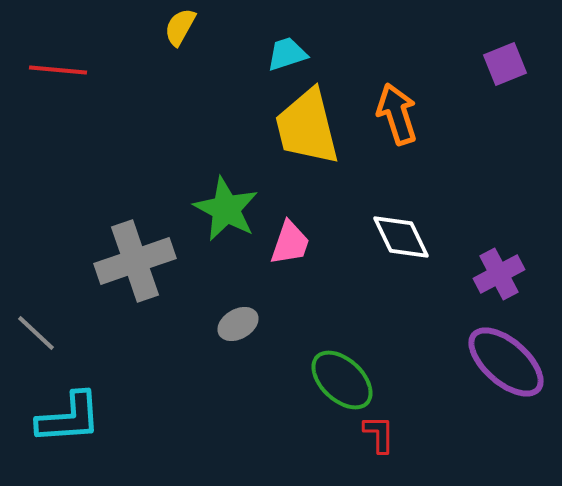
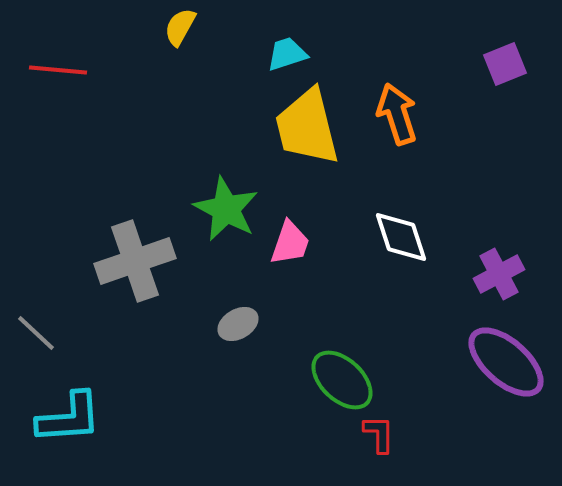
white diamond: rotated 8 degrees clockwise
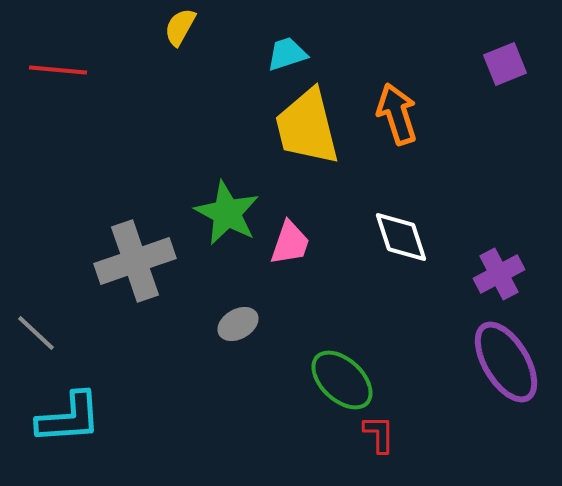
green star: moved 1 px right, 4 px down
purple ellipse: rotated 18 degrees clockwise
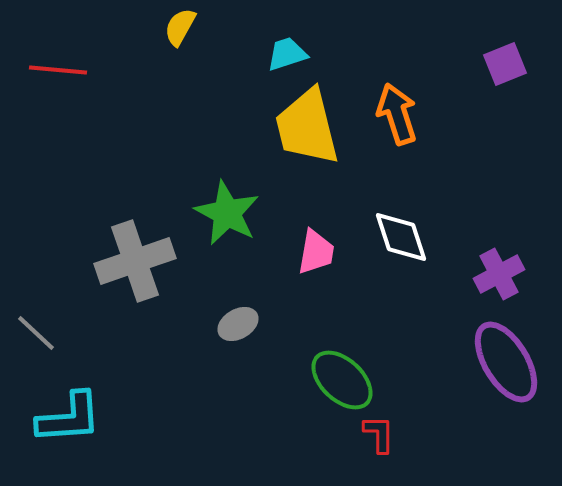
pink trapezoid: moved 26 px right, 9 px down; rotated 9 degrees counterclockwise
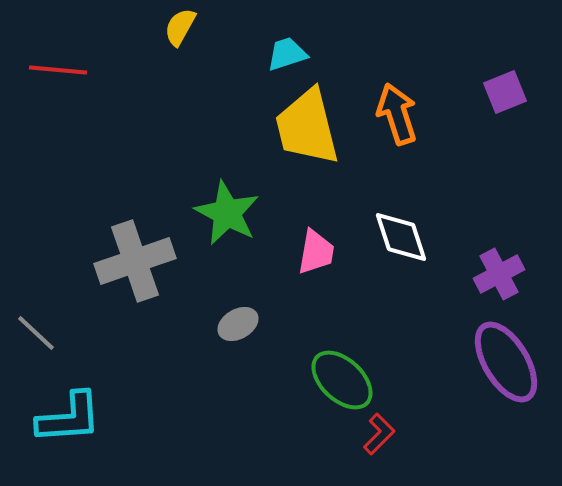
purple square: moved 28 px down
red L-shape: rotated 45 degrees clockwise
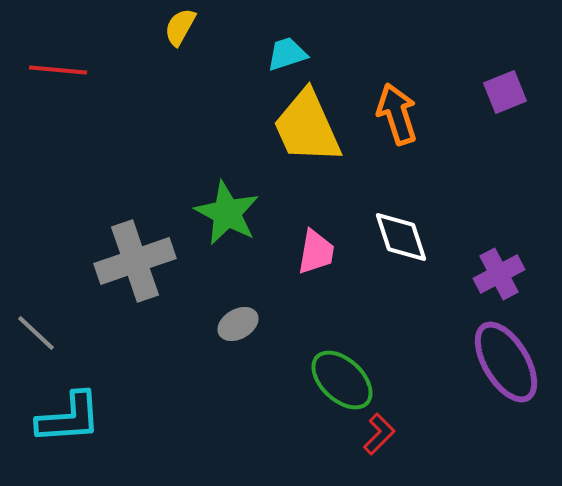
yellow trapezoid: rotated 10 degrees counterclockwise
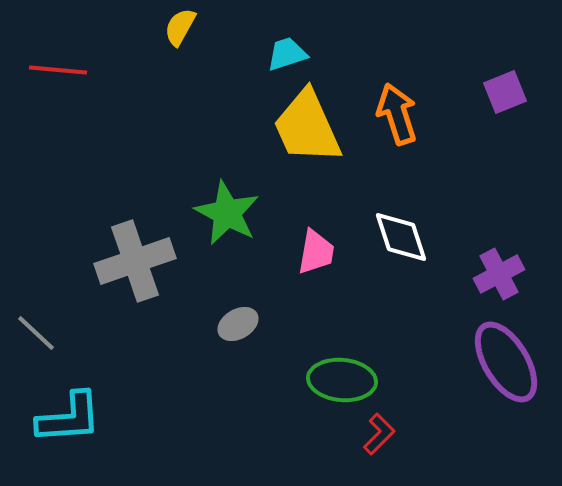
green ellipse: rotated 38 degrees counterclockwise
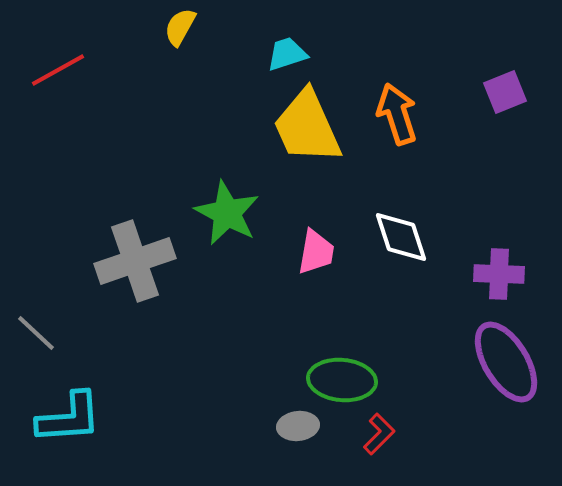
red line: rotated 34 degrees counterclockwise
purple cross: rotated 30 degrees clockwise
gray ellipse: moved 60 px right, 102 px down; rotated 24 degrees clockwise
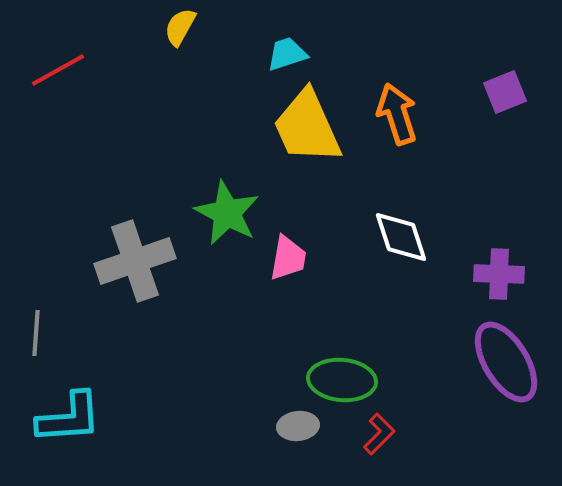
pink trapezoid: moved 28 px left, 6 px down
gray line: rotated 51 degrees clockwise
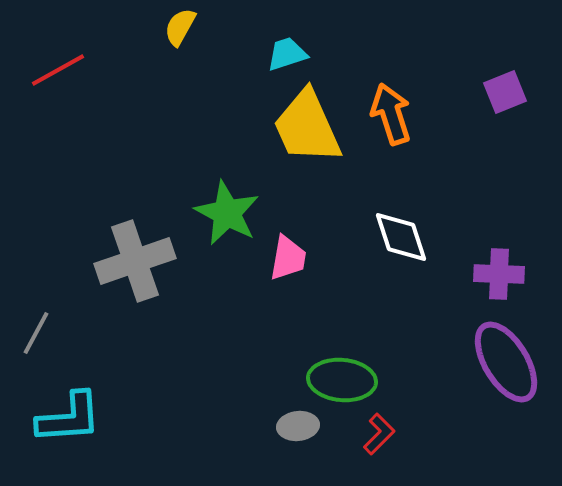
orange arrow: moved 6 px left
gray line: rotated 24 degrees clockwise
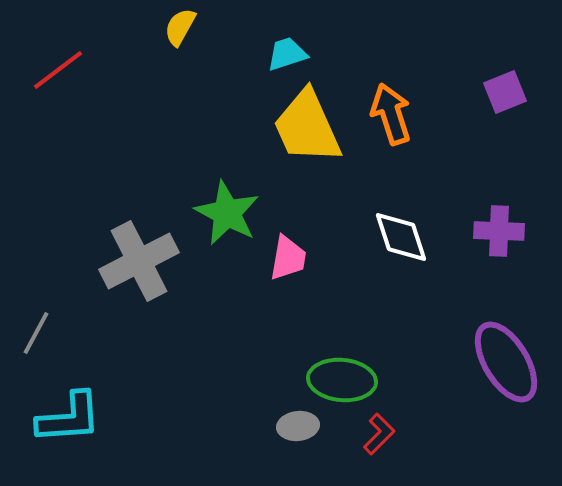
red line: rotated 8 degrees counterclockwise
gray cross: moved 4 px right; rotated 8 degrees counterclockwise
purple cross: moved 43 px up
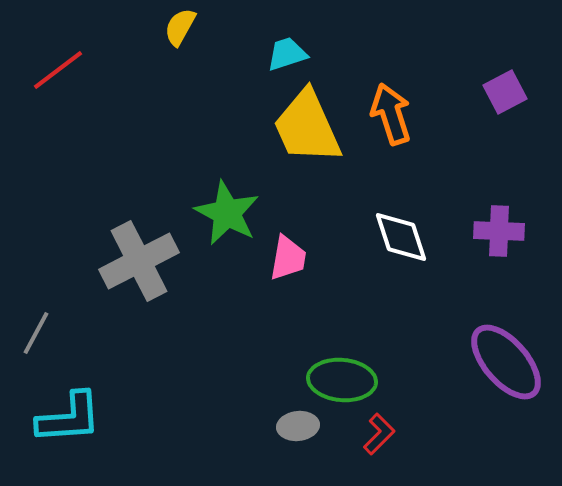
purple square: rotated 6 degrees counterclockwise
purple ellipse: rotated 10 degrees counterclockwise
